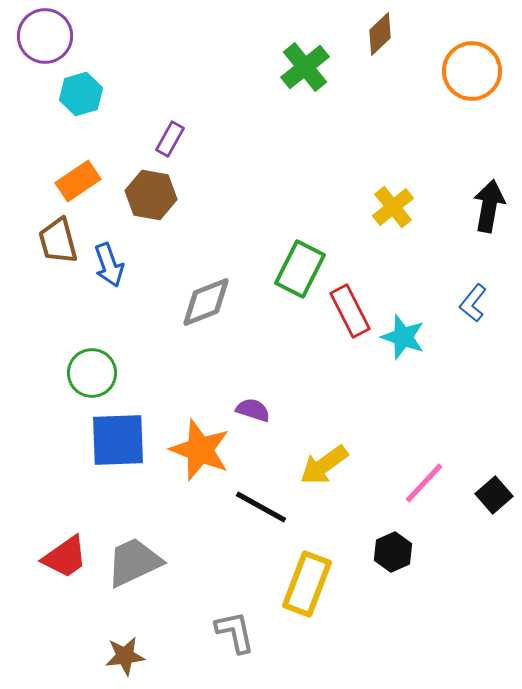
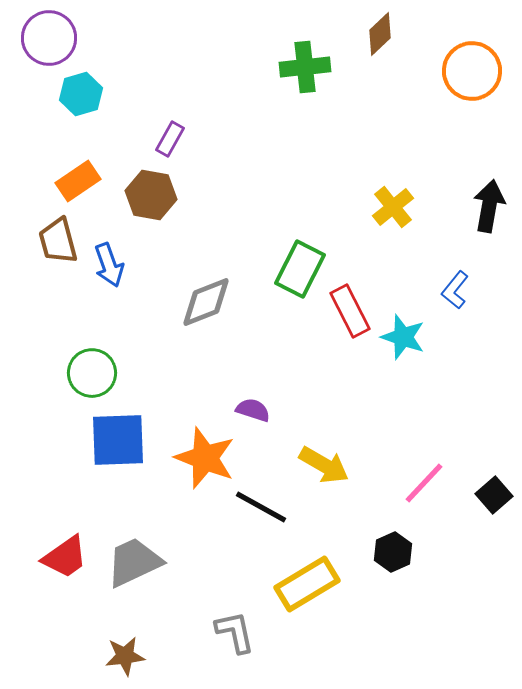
purple circle: moved 4 px right, 2 px down
green cross: rotated 33 degrees clockwise
blue L-shape: moved 18 px left, 13 px up
orange star: moved 5 px right, 8 px down
yellow arrow: rotated 114 degrees counterclockwise
yellow rectangle: rotated 38 degrees clockwise
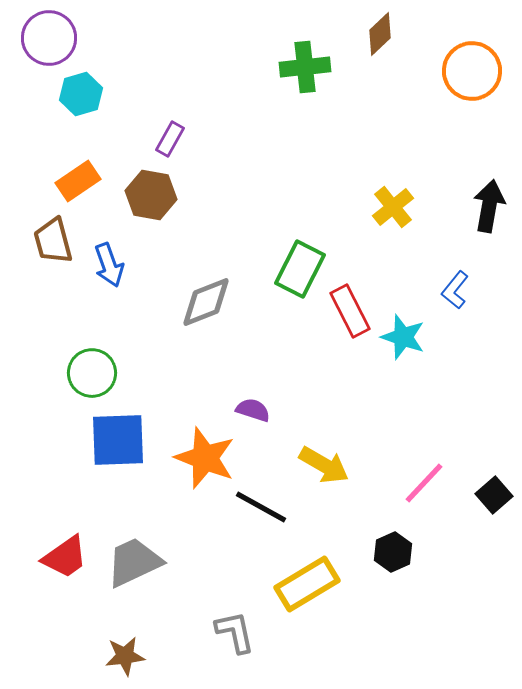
brown trapezoid: moved 5 px left
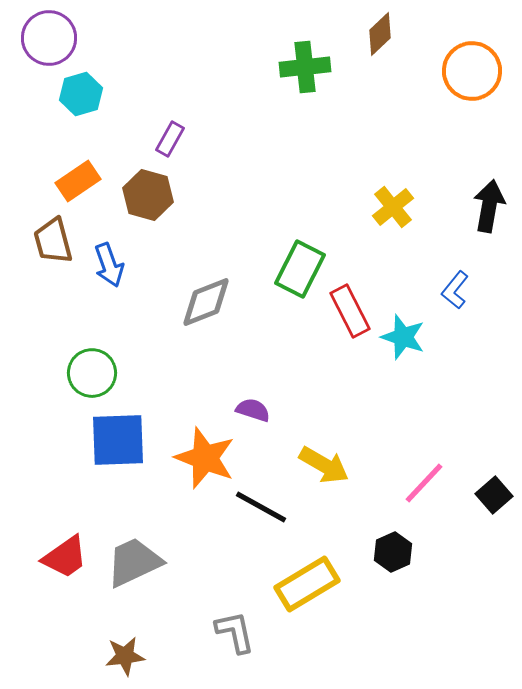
brown hexagon: moved 3 px left; rotated 6 degrees clockwise
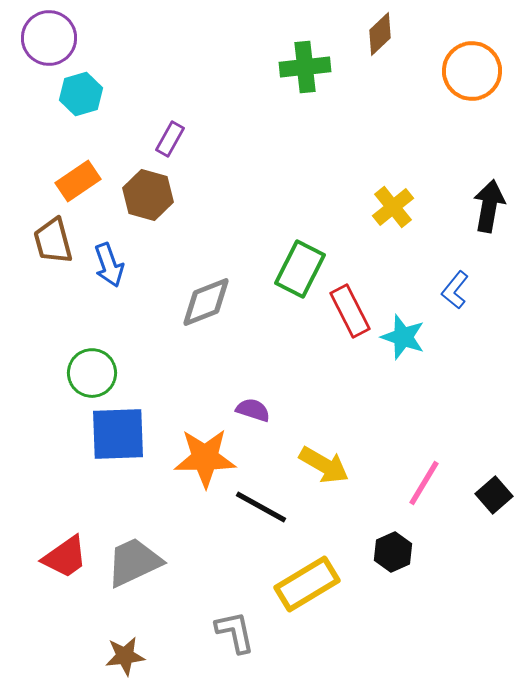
blue square: moved 6 px up
orange star: rotated 22 degrees counterclockwise
pink line: rotated 12 degrees counterclockwise
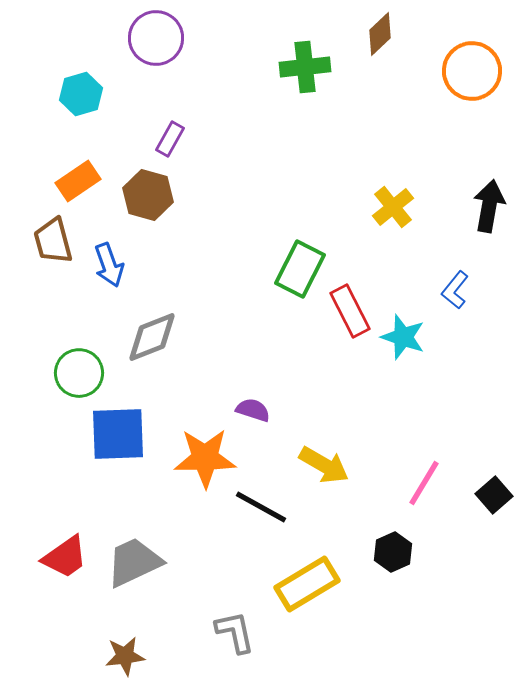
purple circle: moved 107 px right
gray diamond: moved 54 px left, 35 px down
green circle: moved 13 px left
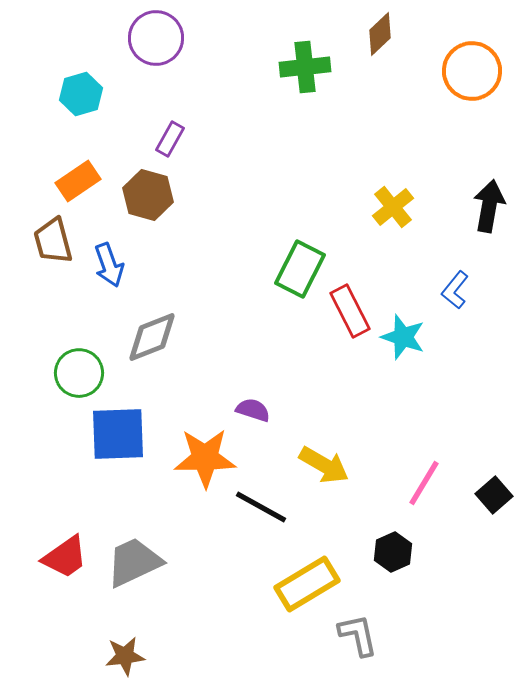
gray L-shape: moved 123 px right, 3 px down
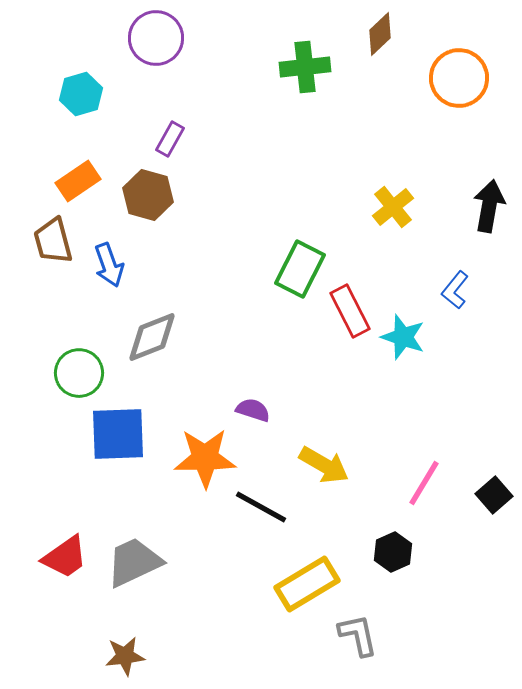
orange circle: moved 13 px left, 7 px down
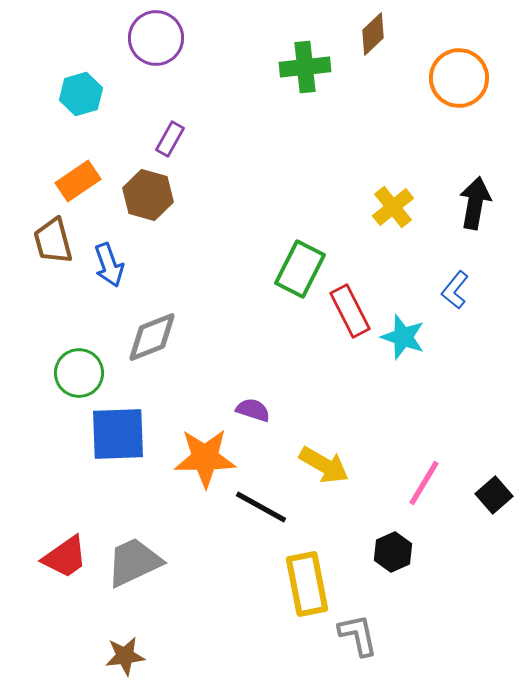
brown diamond: moved 7 px left
black arrow: moved 14 px left, 3 px up
yellow rectangle: rotated 70 degrees counterclockwise
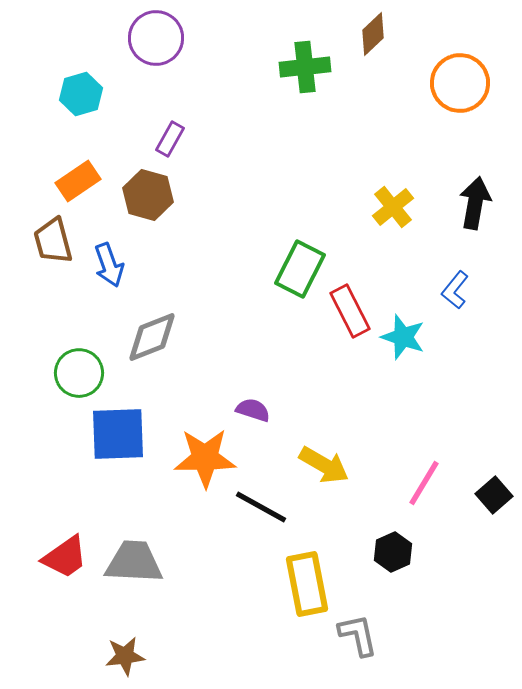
orange circle: moved 1 px right, 5 px down
gray trapezoid: rotated 28 degrees clockwise
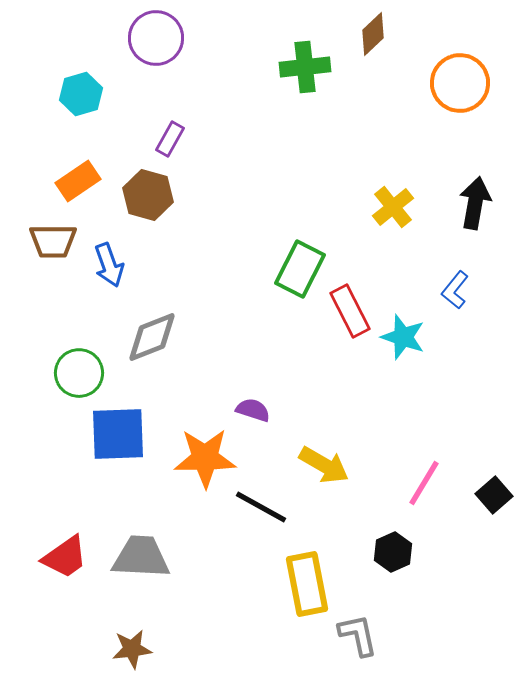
brown trapezoid: rotated 75 degrees counterclockwise
gray trapezoid: moved 7 px right, 5 px up
brown star: moved 7 px right, 7 px up
